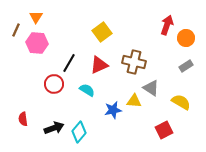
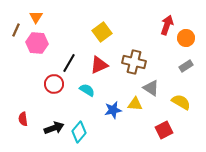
yellow triangle: moved 1 px right, 3 px down
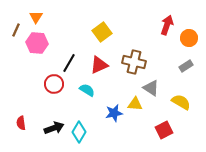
orange circle: moved 3 px right
blue star: moved 1 px right, 3 px down
red semicircle: moved 2 px left, 4 px down
cyan diamond: rotated 10 degrees counterclockwise
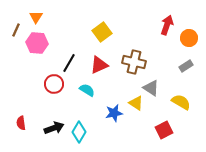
yellow triangle: moved 1 px right, 1 px up; rotated 28 degrees clockwise
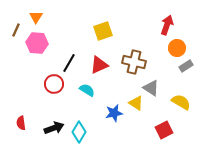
yellow square: moved 1 px right, 1 px up; rotated 18 degrees clockwise
orange circle: moved 12 px left, 10 px down
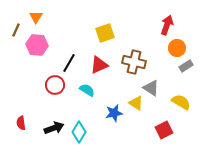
yellow square: moved 2 px right, 2 px down
pink hexagon: moved 2 px down
red circle: moved 1 px right, 1 px down
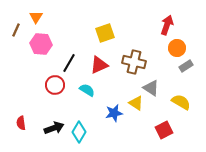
pink hexagon: moved 4 px right, 1 px up
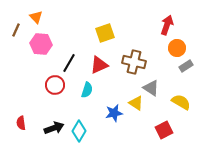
orange triangle: rotated 16 degrees counterclockwise
cyan semicircle: rotated 77 degrees clockwise
cyan diamond: moved 1 px up
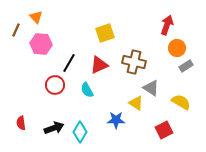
cyan semicircle: rotated 133 degrees clockwise
blue star: moved 2 px right, 7 px down; rotated 12 degrees clockwise
cyan diamond: moved 1 px right, 1 px down
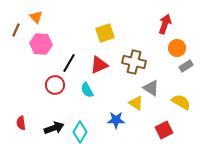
red arrow: moved 2 px left, 1 px up
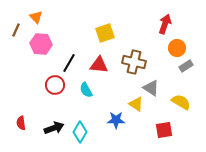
red triangle: rotated 30 degrees clockwise
cyan semicircle: moved 1 px left
yellow triangle: moved 1 px down
red square: rotated 18 degrees clockwise
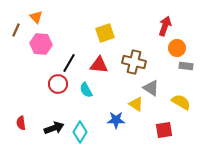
red arrow: moved 2 px down
gray rectangle: rotated 40 degrees clockwise
red circle: moved 3 px right, 1 px up
